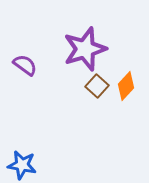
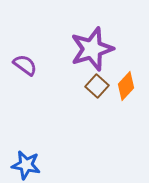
purple star: moved 7 px right
blue star: moved 4 px right
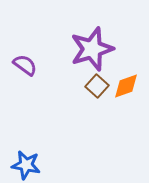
orange diamond: rotated 28 degrees clockwise
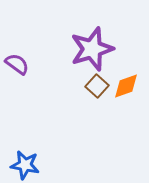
purple semicircle: moved 8 px left, 1 px up
blue star: moved 1 px left
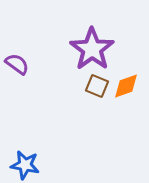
purple star: rotated 18 degrees counterclockwise
brown square: rotated 20 degrees counterclockwise
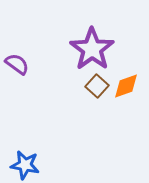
brown square: rotated 20 degrees clockwise
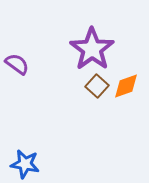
blue star: moved 1 px up
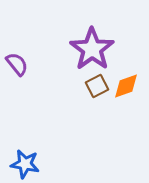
purple semicircle: rotated 15 degrees clockwise
brown square: rotated 20 degrees clockwise
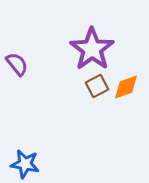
orange diamond: moved 1 px down
